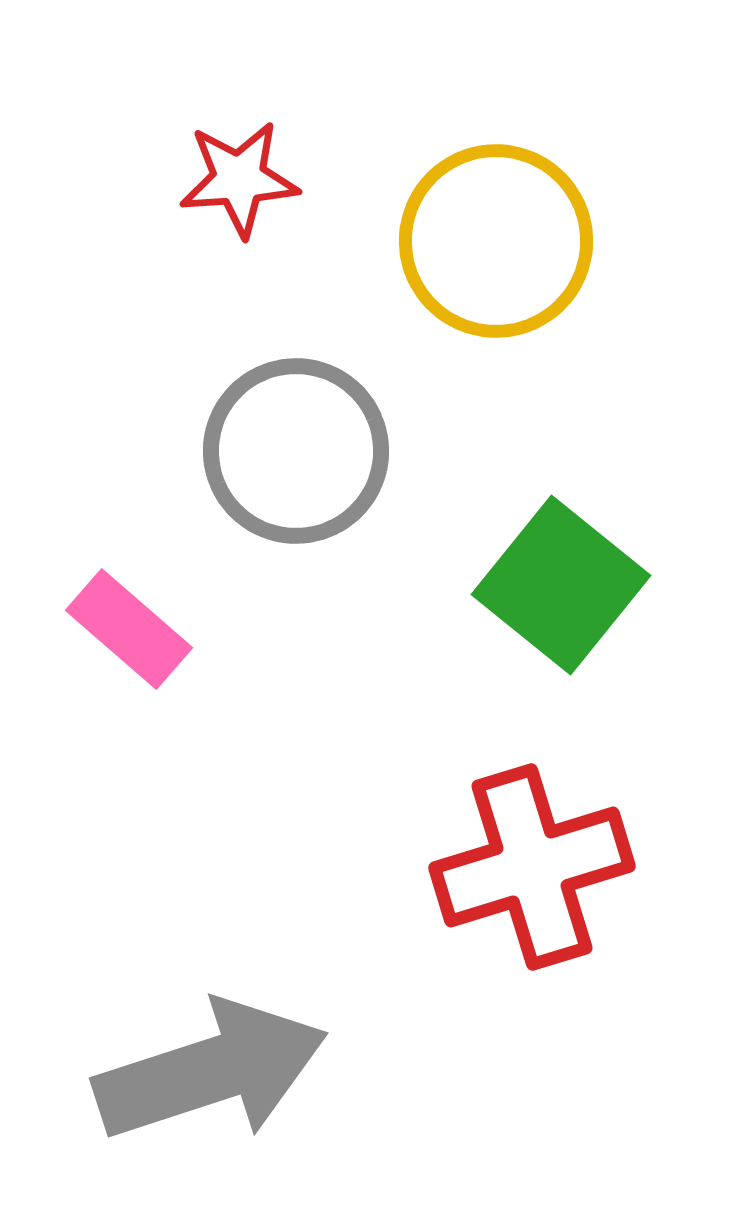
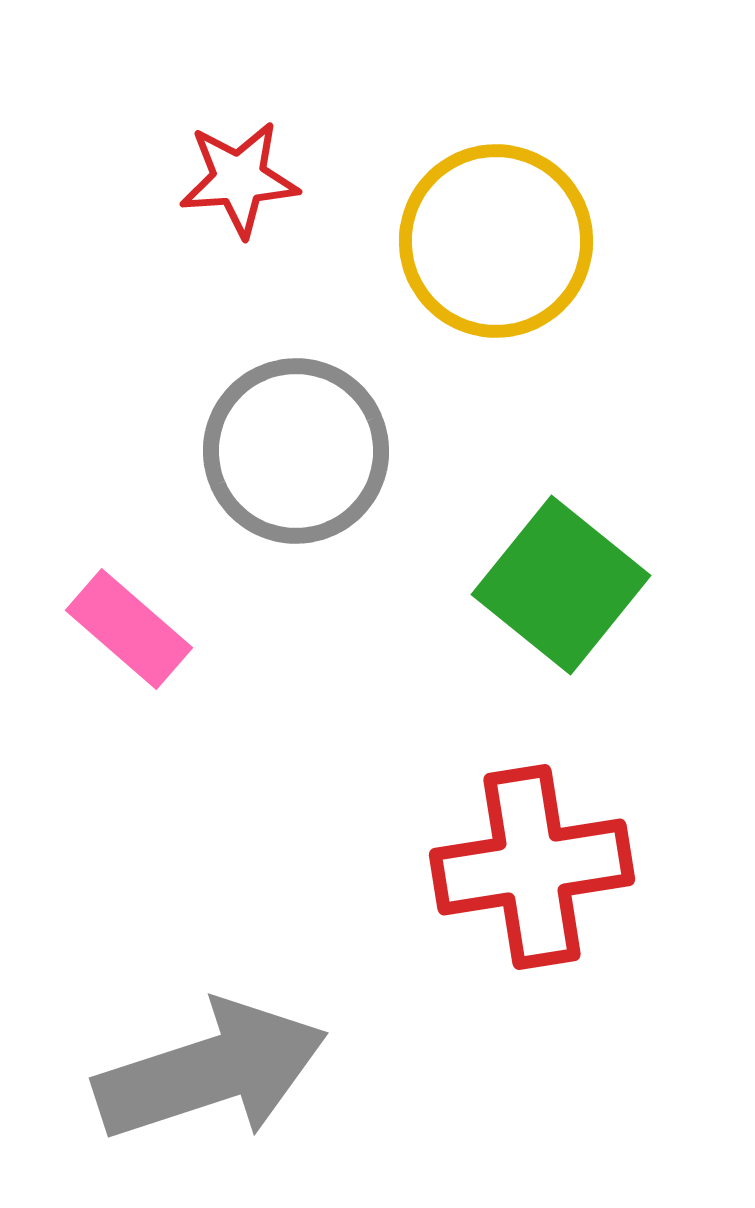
red cross: rotated 8 degrees clockwise
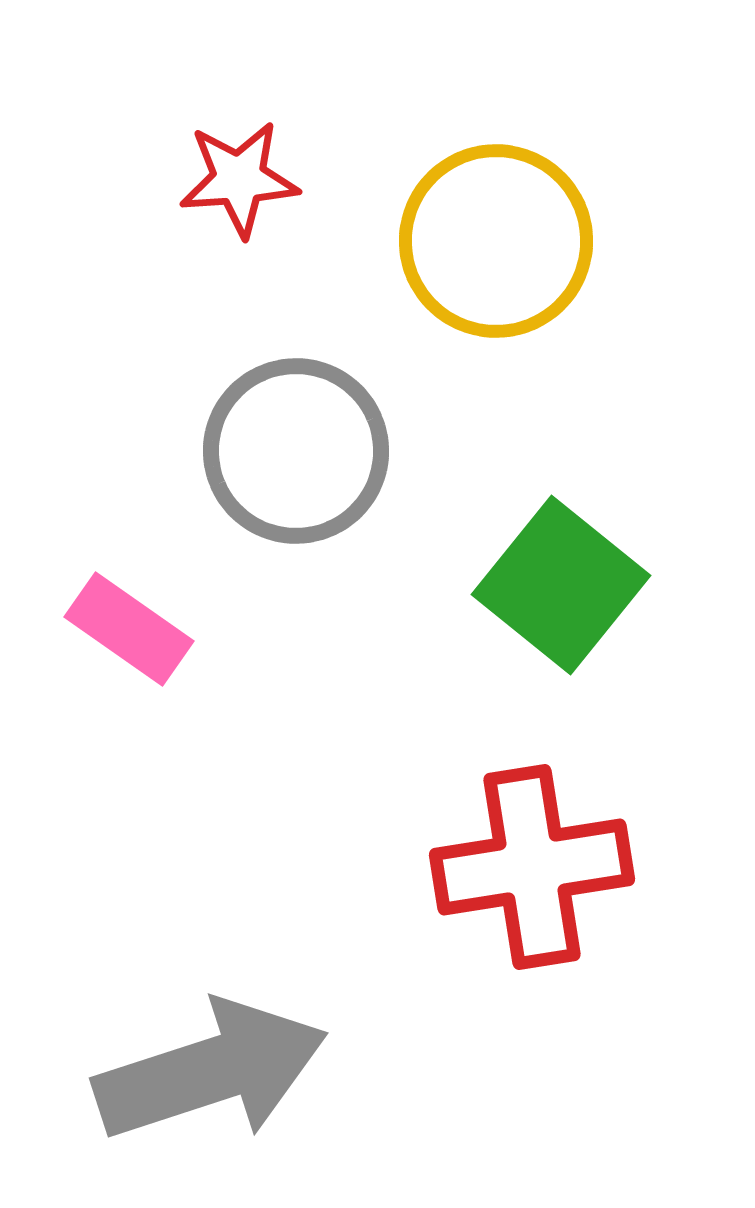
pink rectangle: rotated 6 degrees counterclockwise
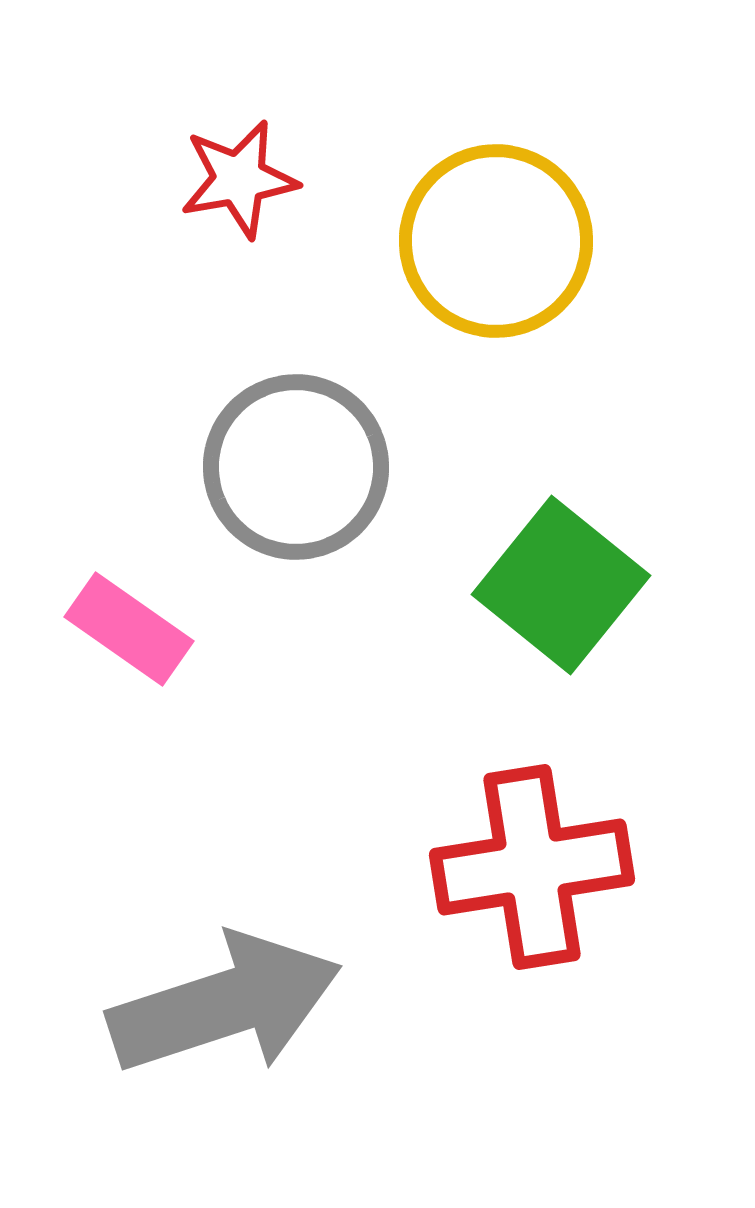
red star: rotated 6 degrees counterclockwise
gray circle: moved 16 px down
gray arrow: moved 14 px right, 67 px up
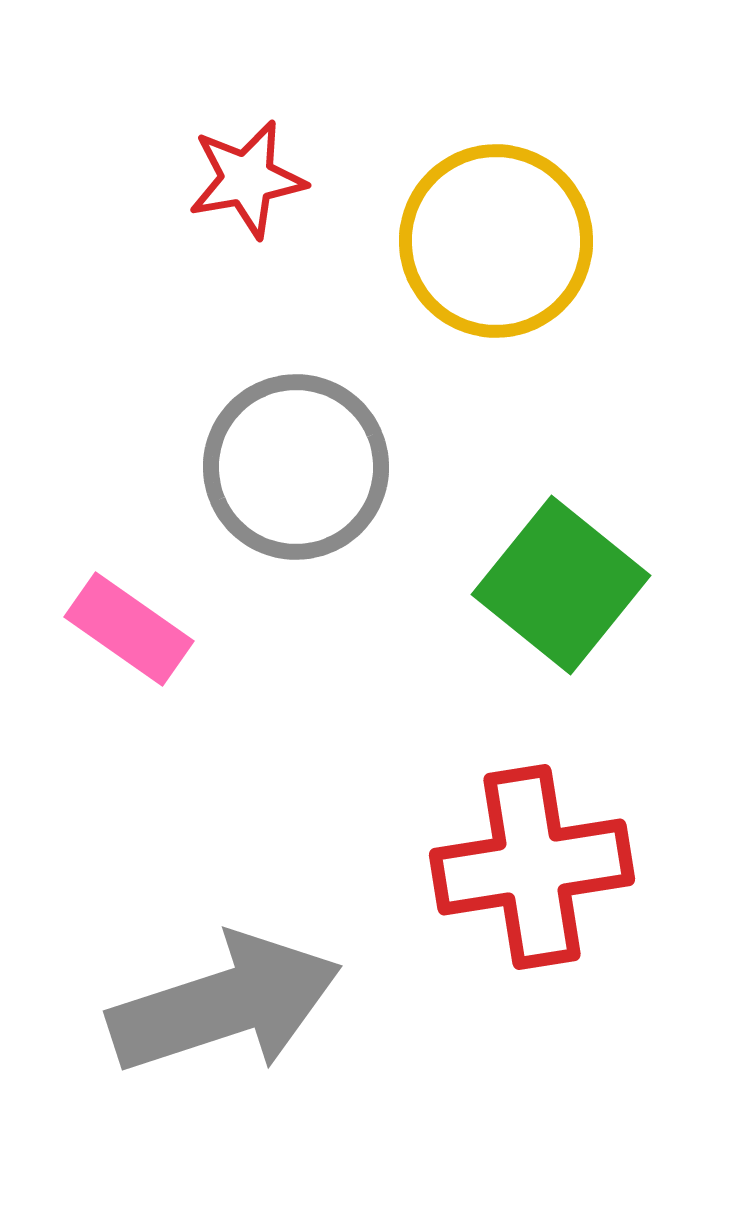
red star: moved 8 px right
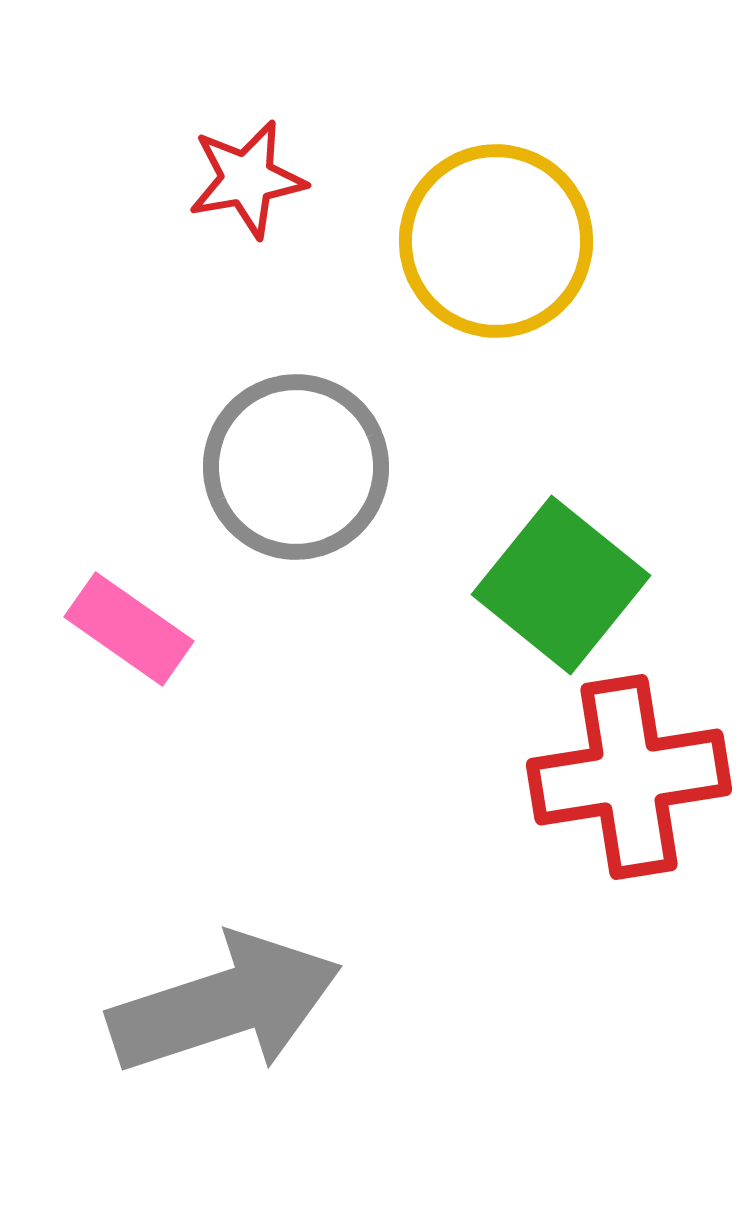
red cross: moved 97 px right, 90 px up
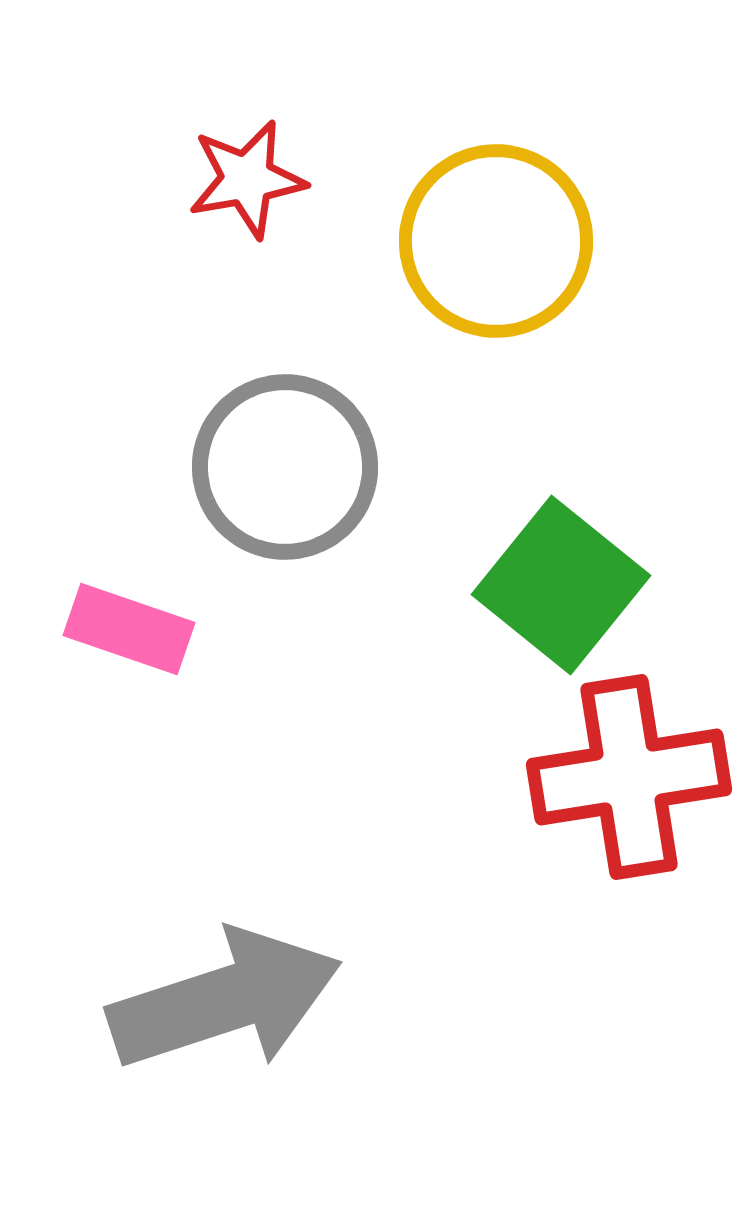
gray circle: moved 11 px left
pink rectangle: rotated 16 degrees counterclockwise
gray arrow: moved 4 px up
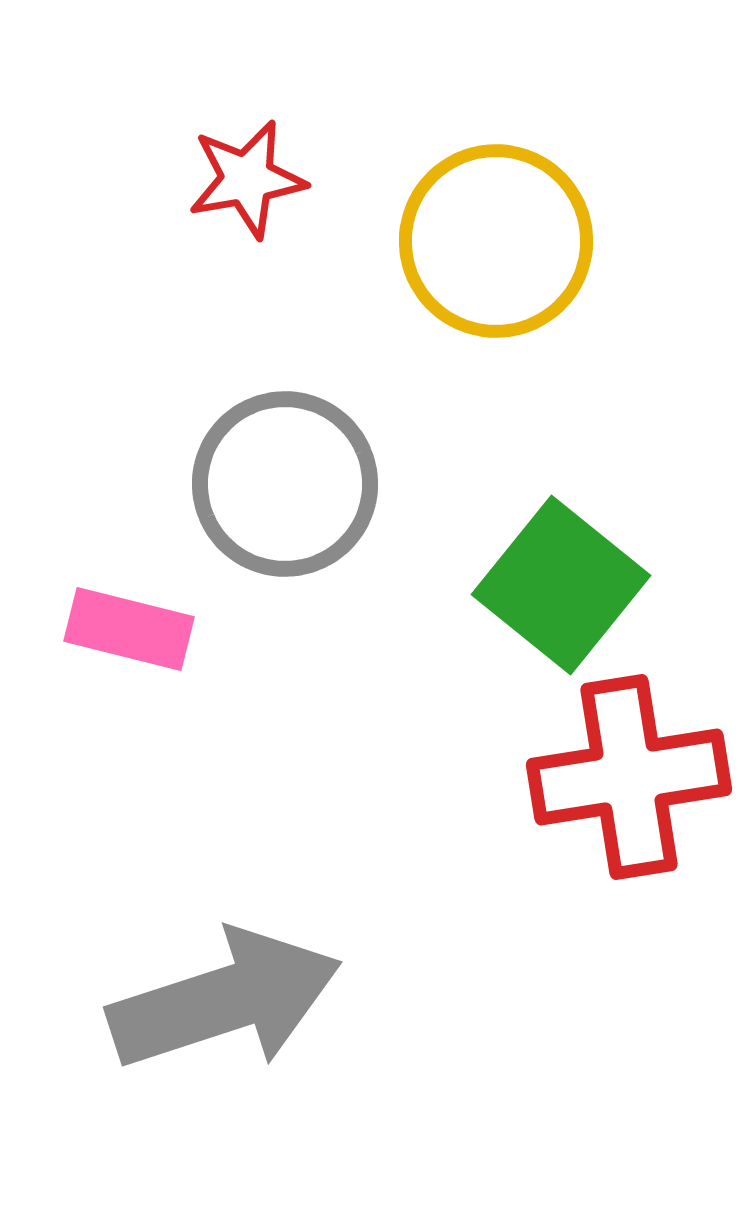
gray circle: moved 17 px down
pink rectangle: rotated 5 degrees counterclockwise
